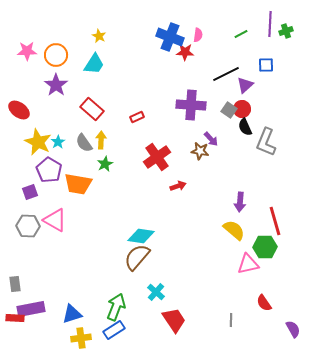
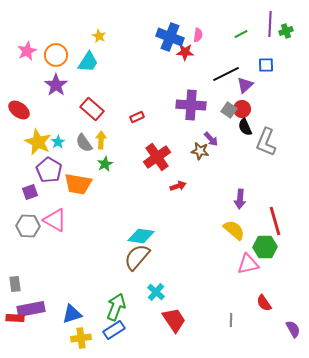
pink star at (27, 51): rotated 24 degrees counterclockwise
cyan trapezoid at (94, 64): moved 6 px left, 2 px up
purple arrow at (240, 202): moved 3 px up
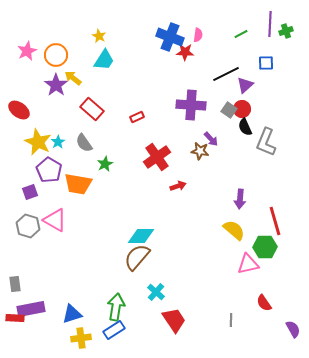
cyan trapezoid at (88, 62): moved 16 px right, 2 px up
blue square at (266, 65): moved 2 px up
yellow arrow at (101, 140): moved 28 px left, 62 px up; rotated 54 degrees counterclockwise
gray hexagon at (28, 226): rotated 15 degrees clockwise
cyan diamond at (141, 236): rotated 8 degrees counterclockwise
green arrow at (116, 307): rotated 12 degrees counterclockwise
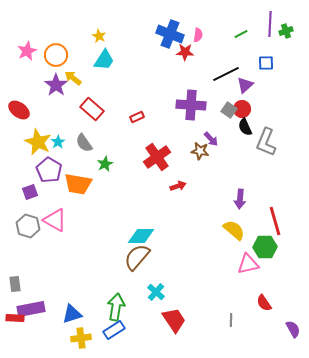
blue cross at (170, 37): moved 3 px up
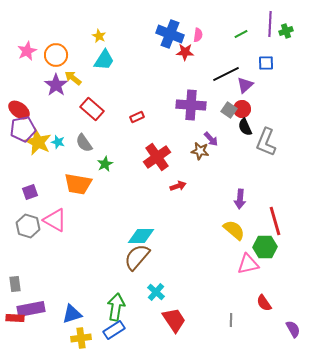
cyan star at (58, 142): rotated 24 degrees counterclockwise
purple pentagon at (49, 170): moved 26 px left, 41 px up; rotated 30 degrees clockwise
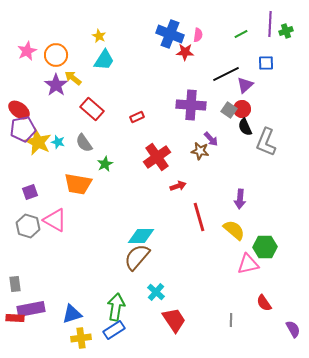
red line at (275, 221): moved 76 px left, 4 px up
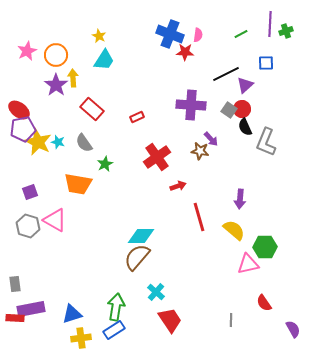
yellow arrow at (73, 78): rotated 48 degrees clockwise
red trapezoid at (174, 320): moved 4 px left
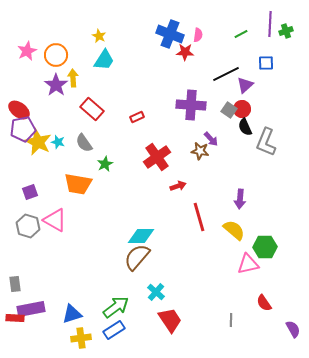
green arrow at (116, 307): rotated 44 degrees clockwise
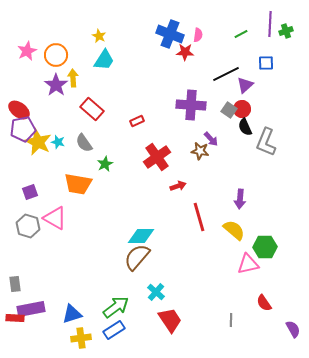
red rectangle at (137, 117): moved 4 px down
pink triangle at (55, 220): moved 2 px up
